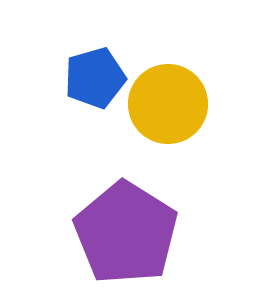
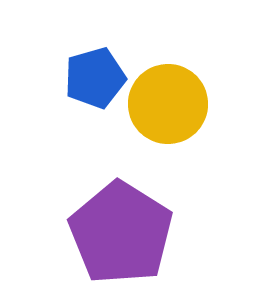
purple pentagon: moved 5 px left
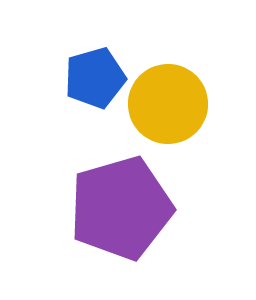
purple pentagon: moved 25 px up; rotated 24 degrees clockwise
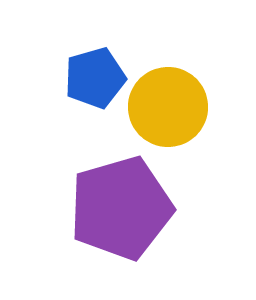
yellow circle: moved 3 px down
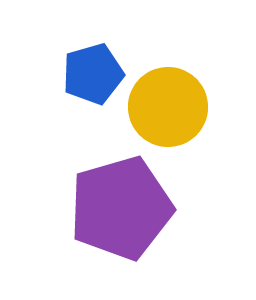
blue pentagon: moved 2 px left, 4 px up
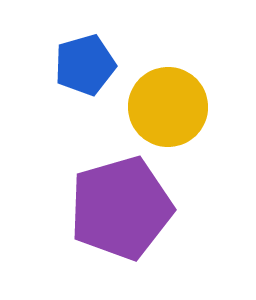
blue pentagon: moved 8 px left, 9 px up
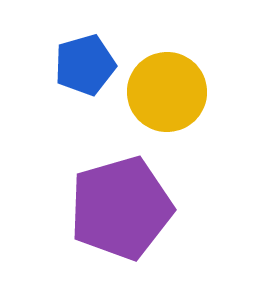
yellow circle: moved 1 px left, 15 px up
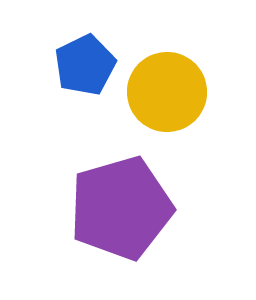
blue pentagon: rotated 10 degrees counterclockwise
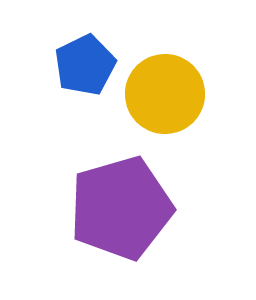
yellow circle: moved 2 px left, 2 px down
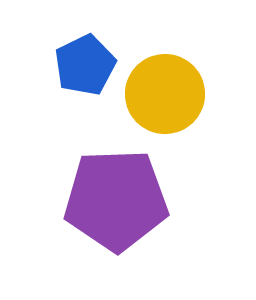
purple pentagon: moved 5 px left, 8 px up; rotated 14 degrees clockwise
